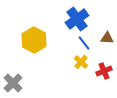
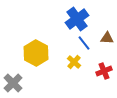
yellow hexagon: moved 2 px right, 13 px down
yellow cross: moved 7 px left
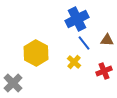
blue cross: rotated 10 degrees clockwise
brown triangle: moved 2 px down
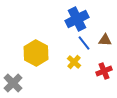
brown triangle: moved 2 px left
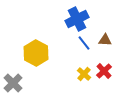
yellow cross: moved 10 px right, 12 px down
red cross: rotated 21 degrees counterclockwise
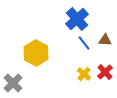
blue cross: rotated 15 degrees counterclockwise
red cross: moved 1 px right, 1 px down
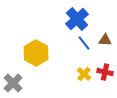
red cross: rotated 35 degrees counterclockwise
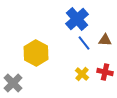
yellow cross: moved 2 px left
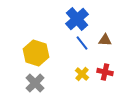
blue line: moved 2 px left
yellow hexagon: rotated 10 degrees counterclockwise
gray cross: moved 22 px right
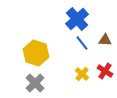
red cross: moved 1 px up; rotated 21 degrees clockwise
